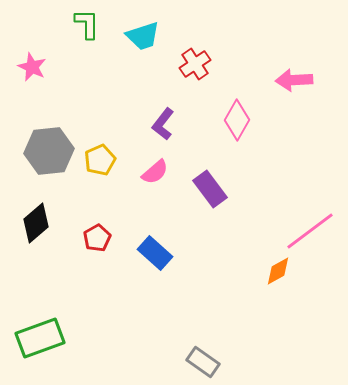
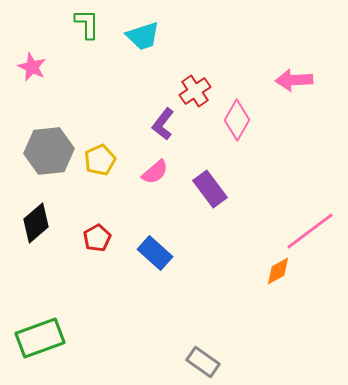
red cross: moved 27 px down
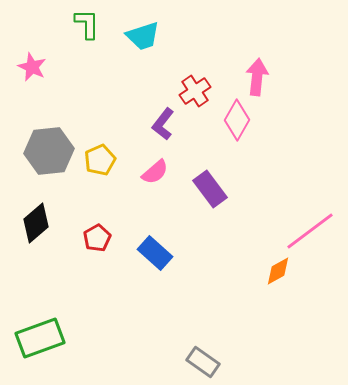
pink arrow: moved 37 px left, 3 px up; rotated 99 degrees clockwise
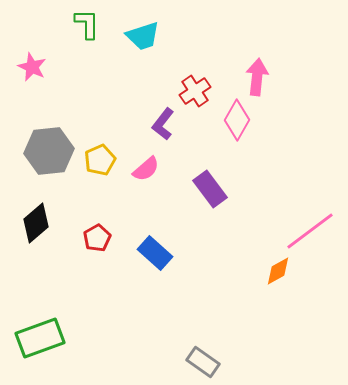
pink semicircle: moved 9 px left, 3 px up
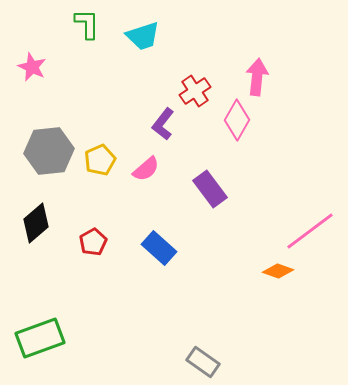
red pentagon: moved 4 px left, 4 px down
blue rectangle: moved 4 px right, 5 px up
orange diamond: rotated 48 degrees clockwise
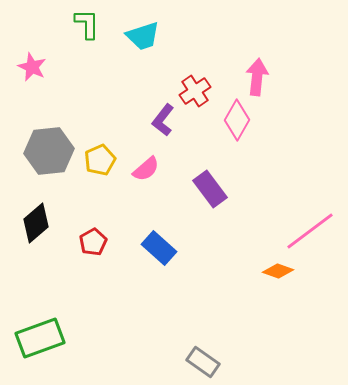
purple L-shape: moved 4 px up
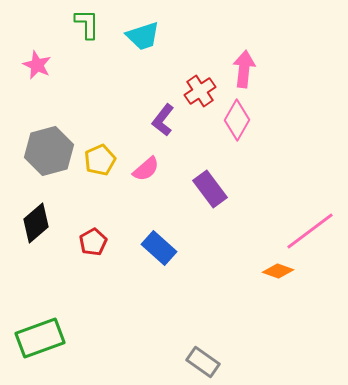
pink star: moved 5 px right, 2 px up
pink arrow: moved 13 px left, 8 px up
red cross: moved 5 px right
gray hexagon: rotated 9 degrees counterclockwise
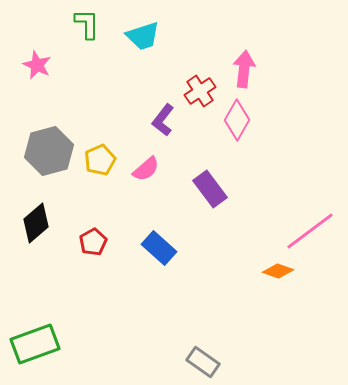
green rectangle: moved 5 px left, 6 px down
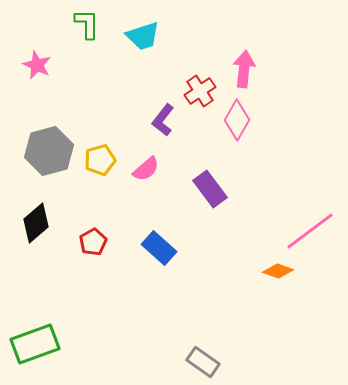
yellow pentagon: rotated 8 degrees clockwise
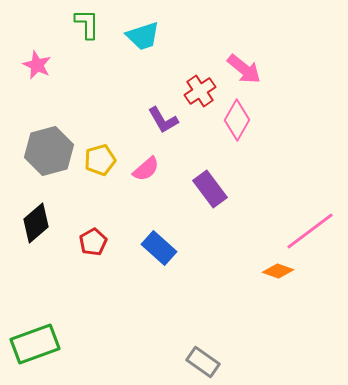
pink arrow: rotated 123 degrees clockwise
purple L-shape: rotated 68 degrees counterclockwise
